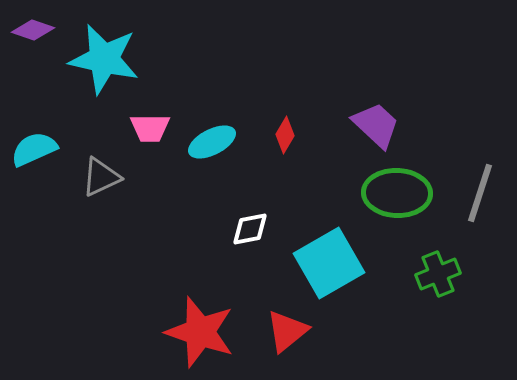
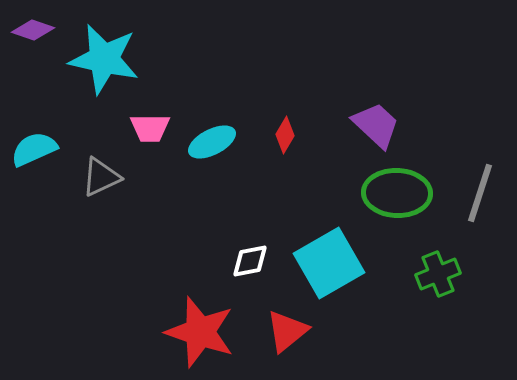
white diamond: moved 32 px down
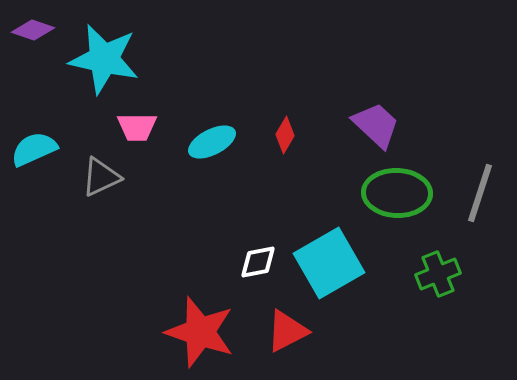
pink trapezoid: moved 13 px left, 1 px up
white diamond: moved 8 px right, 1 px down
red triangle: rotated 12 degrees clockwise
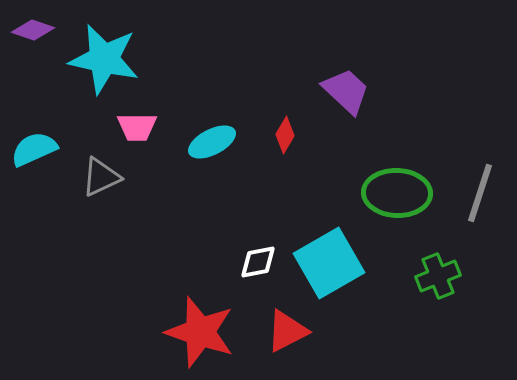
purple trapezoid: moved 30 px left, 34 px up
green cross: moved 2 px down
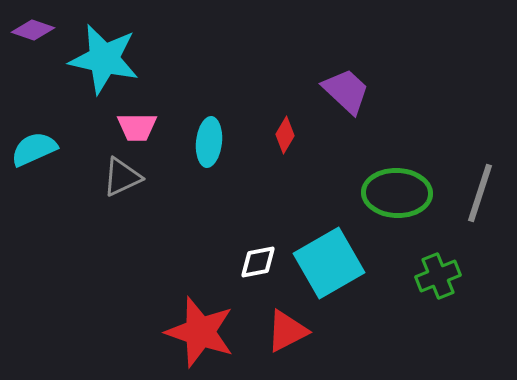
cyan ellipse: moved 3 px left; rotated 57 degrees counterclockwise
gray triangle: moved 21 px right
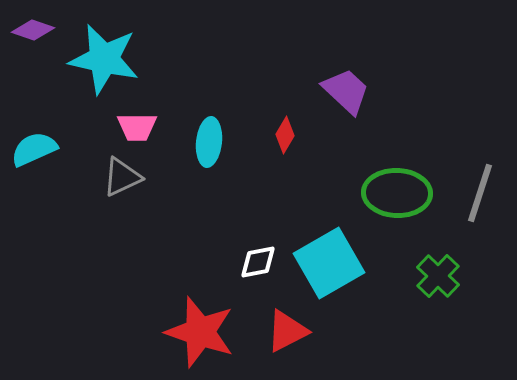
green cross: rotated 24 degrees counterclockwise
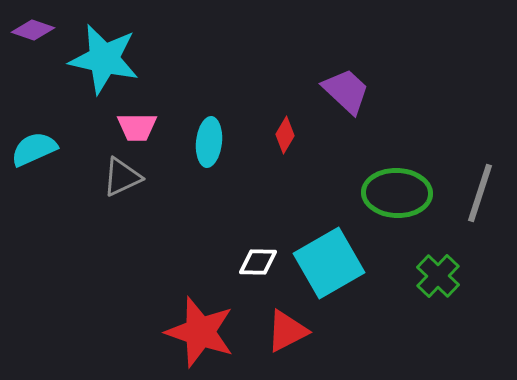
white diamond: rotated 12 degrees clockwise
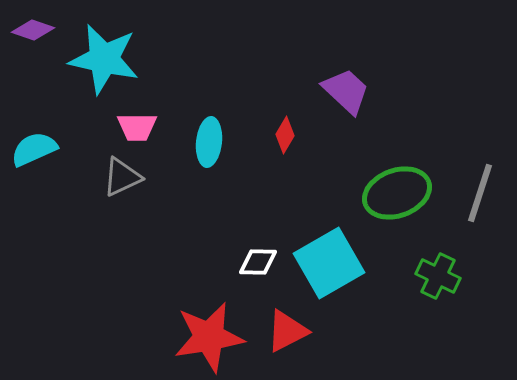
green ellipse: rotated 22 degrees counterclockwise
green cross: rotated 18 degrees counterclockwise
red star: moved 9 px right, 5 px down; rotated 28 degrees counterclockwise
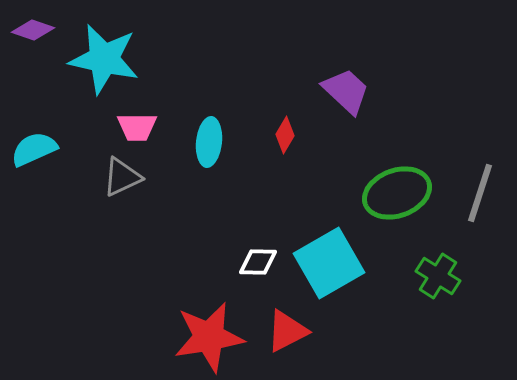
green cross: rotated 6 degrees clockwise
